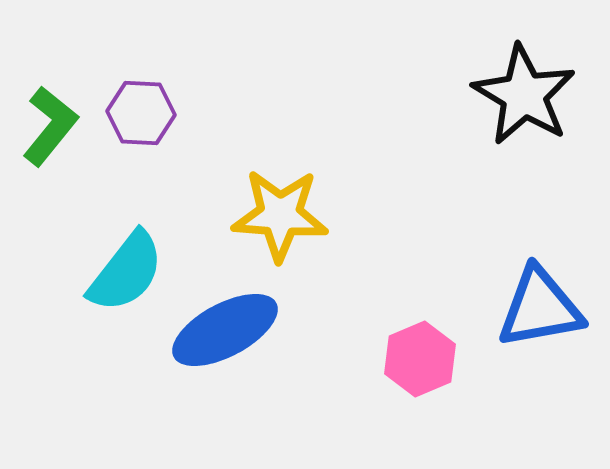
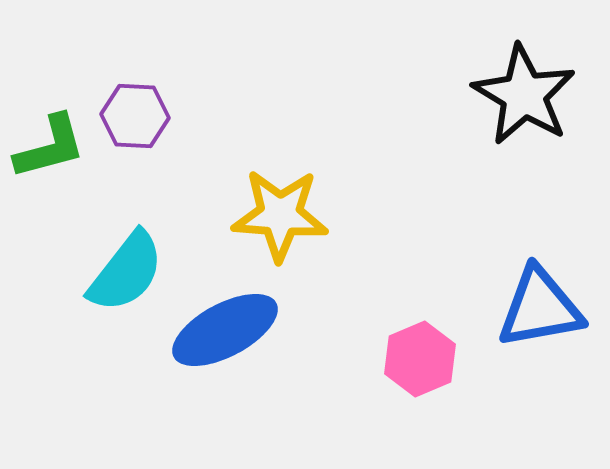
purple hexagon: moved 6 px left, 3 px down
green L-shape: moved 21 px down; rotated 36 degrees clockwise
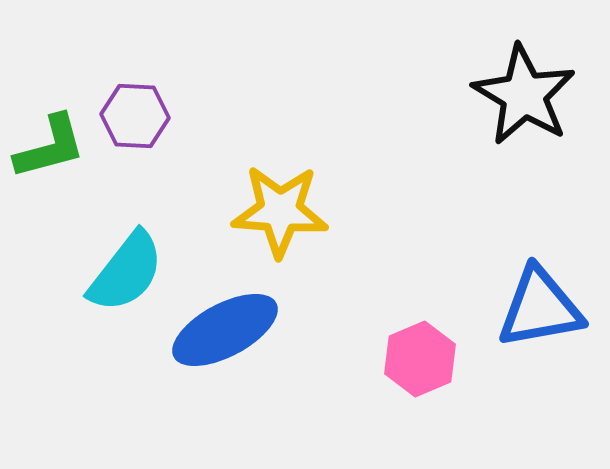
yellow star: moved 4 px up
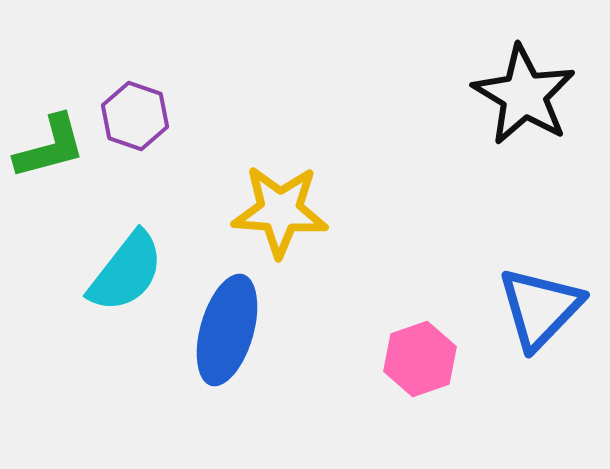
purple hexagon: rotated 16 degrees clockwise
blue triangle: rotated 36 degrees counterclockwise
blue ellipse: moved 2 px right; rotated 46 degrees counterclockwise
pink hexagon: rotated 4 degrees clockwise
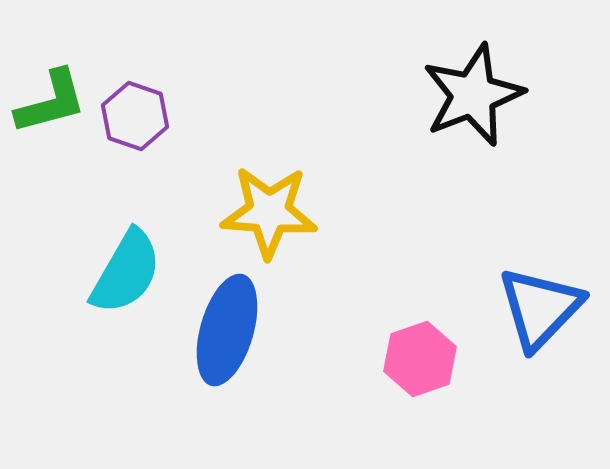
black star: moved 51 px left; rotated 20 degrees clockwise
green L-shape: moved 1 px right, 45 px up
yellow star: moved 11 px left, 1 px down
cyan semicircle: rotated 8 degrees counterclockwise
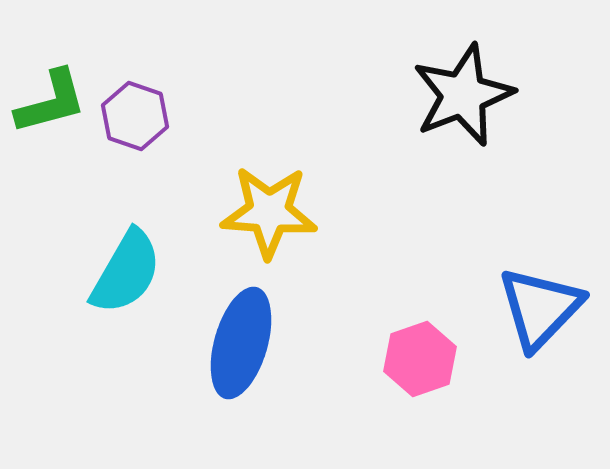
black star: moved 10 px left
blue ellipse: moved 14 px right, 13 px down
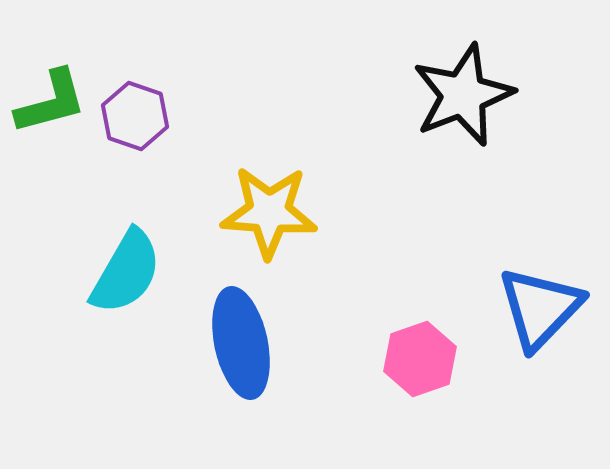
blue ellipse: rotated 28 degrees counterclockwise
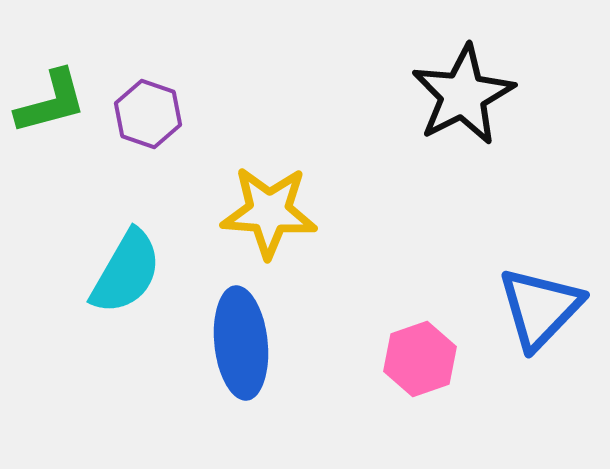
black star: rotated 6 degrees counterclockwise
purple hexagon: moved 13 px right, 2 px up
blue ellipse: rotated 6 degrees clockwise
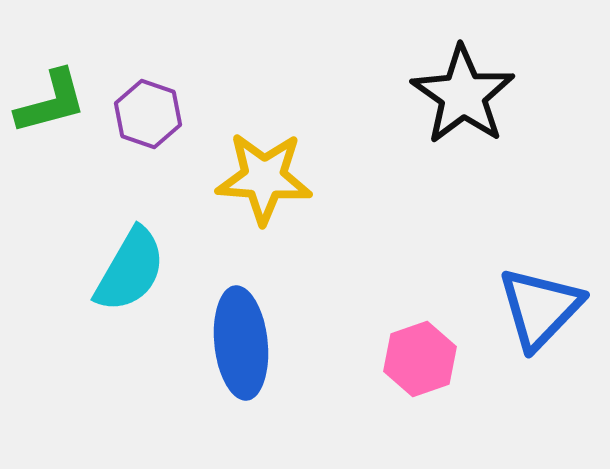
black star: rotated 10 degrees counterclockwise
yellow star: moved 5 px left, 34 px up
cyan semicircle: moved 4 px right, 2 px up
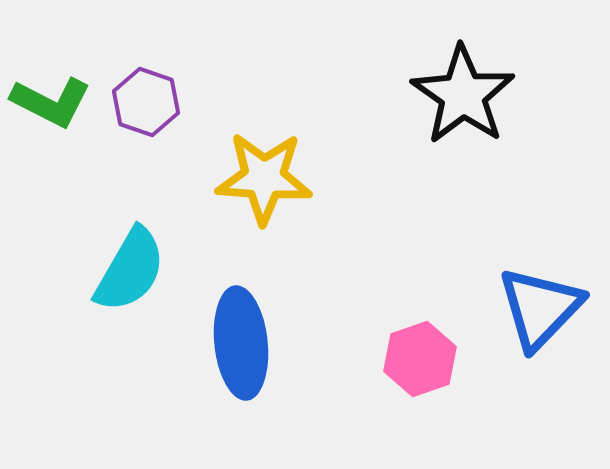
green L-shape: rotated 42 degrees clockwise
purple hexagon: moved 2 px left, 12 px up
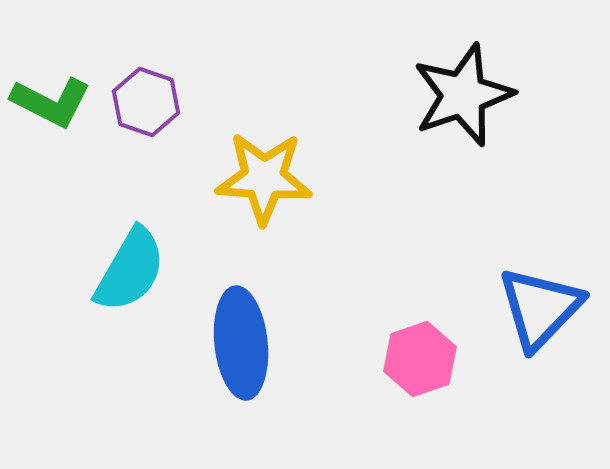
black star: rotated 18 degrees clockwise
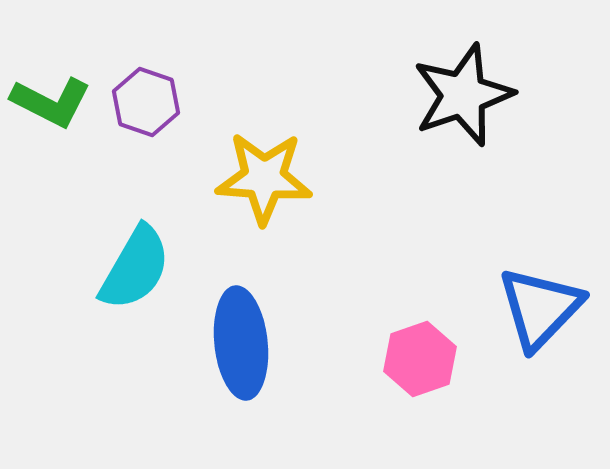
cyan semicircle: moved 5 px right, 2 px up
